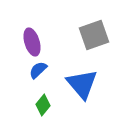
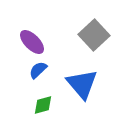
gray square: rotated 24 degrees counterclockwise
purple ellipse: rotated 28 degrees counterclockwise
green diamond: rotated 35 degrees clockwise
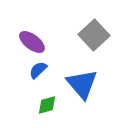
purple ellipse: rotated 8 degrees counterclockwise
green diamond: moved 4 px right
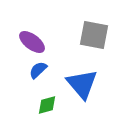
gray square: rotated 36 degrees counterclockwise
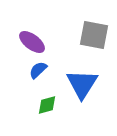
blue triangle: rotated 12 degrees clockwise
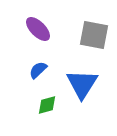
purple ellipse: moved 6 px right, 13 px up; rotated 8 degrees clockwise
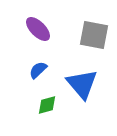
blue triangle: rotated 12 degrees counterclockwise
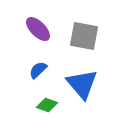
gray square: moved 10 px left, 1 px down
green diamond: rotated 35 degrees clockwise
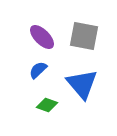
purple ellipse: moved 4 px right, 8 px down
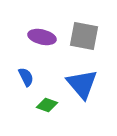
purple ellipse: rotated 32 degrees counterclockwise
blue semicircle: moved 12 px left, 7 px down; rotated 108 degrees clockwise
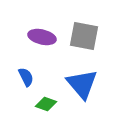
green diamond: moved 1 px left, 1 px up
